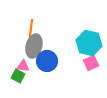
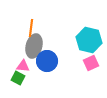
cyan hexagon: moved 3 px up
green square: moved 2 px down
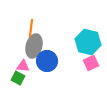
cyan hexagon: moved 1 px left, 2 px down
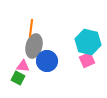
pink square: moved 4 px left, 3 px up
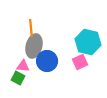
orange line: rotated 12 degrees counterclockwise
pink square: moved 7 px left, 2 px down
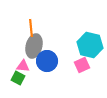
cyan hexagon: moved 2 px right, 3 px down
pink square: moved 2 px right, 3 px down
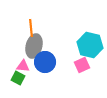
blue circle: moved 2 px left, 1 px down
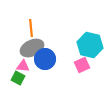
gray ellipse: moved 2 px left, 2 px down; rotated 50 degrees clockwise
blue circle: moved 3 px up
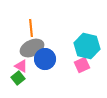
cyan hexagon: moved 3 px left, 1 px down
pink triangle: moved 2 px left; rotated 24 degrees clockwise
green square: rotated 24 degrees clockwise
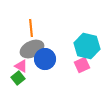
gray ellipse: moved 1 px down
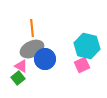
orange line: moved 1 px right
